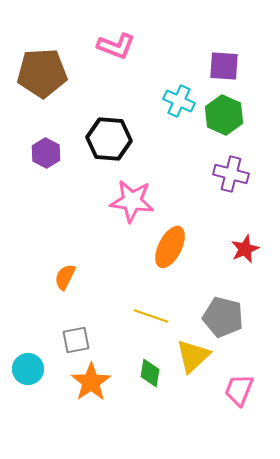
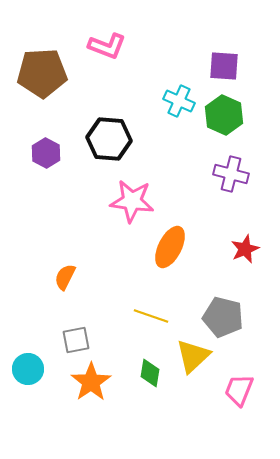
pink L-shape: moved 9 px left
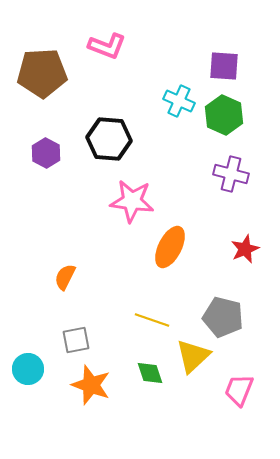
yellow line: moved 1 px right, 4 px down
green diamond: rotated 28 degrees counterclockwise
orange star: moved 3 px down; rotated 18 degrees counterclockwise
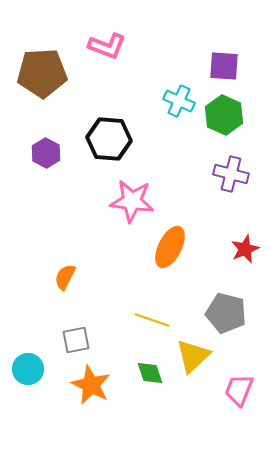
gray pentagon: moved 3 px right, 4 px up
orange star: rotated 6 degrees clockwise
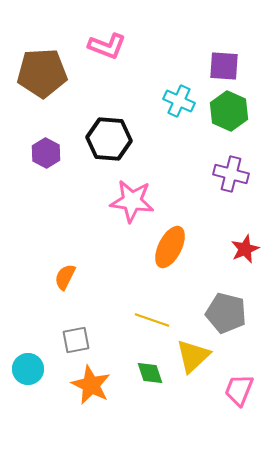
green hexagon: moved 5 px right, 4 px up
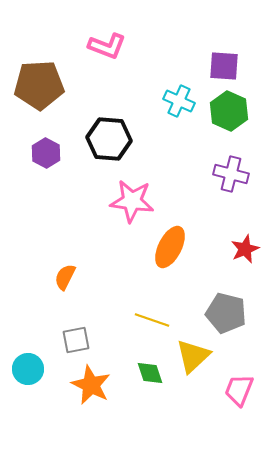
brown pentagon: moved 3 px left, 12 px down
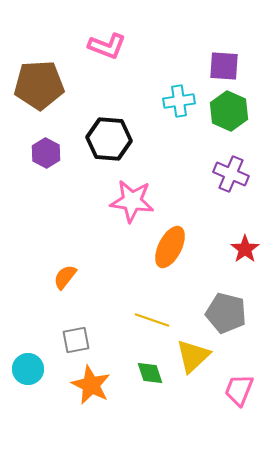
cyan cross: rotated 32 degrees counterclockwise
purple cross: rotated 8 degrees clockwise
red star: rotated 12 degrees counterclockwise
orange semicircle: rotated 12 degrees clockwise
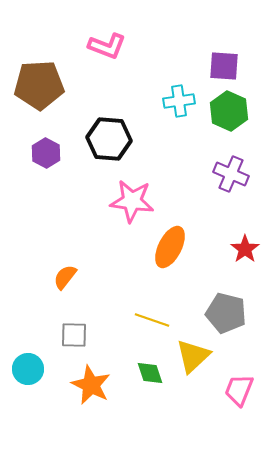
gray square: moved 2 px left, 5 px up; rotated 12 degrees clockwise
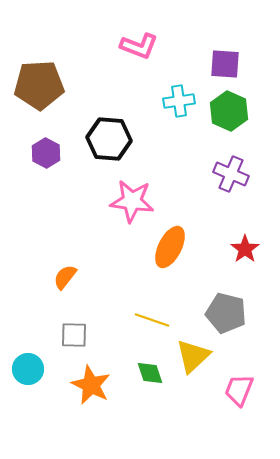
pink L-shape: moved 32 px right
purple square: moved 1 px right, 2 px up
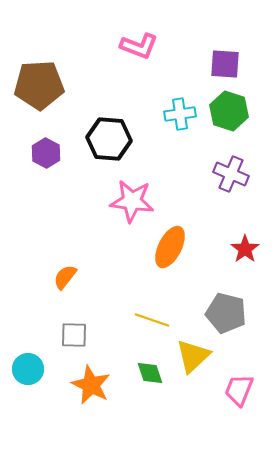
cyan cross: moved 1 px right, 13 px down
green hexagon: rotated 6 degrees counterclockwise
